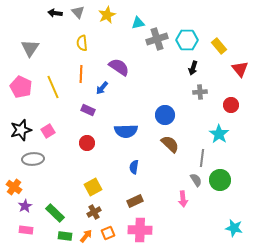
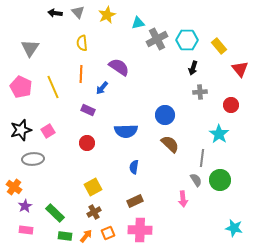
gray cross at (157, 39): rotated 10 degrees counterclockwise
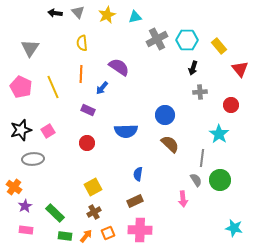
cyan triangle at (138, 23): moved 3 px left, 6 px up
blue semicircle at (134, 167): moved 4 px right, 7 px down
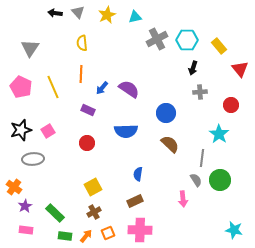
purple semicircle at (119, 67): moved 10 px right, 22 px down
blue circle at (165, 115): moved 1 px right, 2 px up
cyan star at (234, 228): moved 2 px down
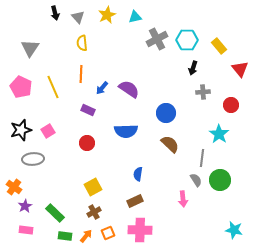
gray triangle at (78, 12): moved 5 px down
black arrow at (55, 13): rotated 112 degrees counterclockwise
gray cross at (200, 92): moved 3 px right
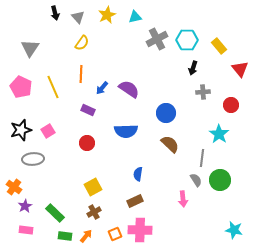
yellow semicircle at (82, 43): rotated 140 degrees counterclockwise
orange square at (108, 233): moved 7 px right, 1 px down
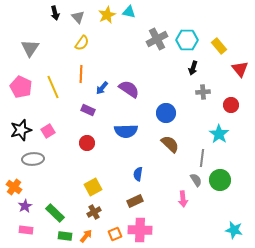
cyan triangle at (135, 17): moved 6 px left, 5 px up; rotated 24 degrees clockwise
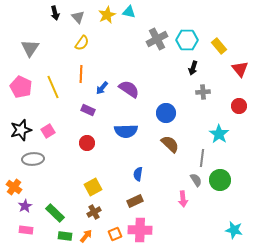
red circle at (231, 105): moved 8 px right, 1 px down
